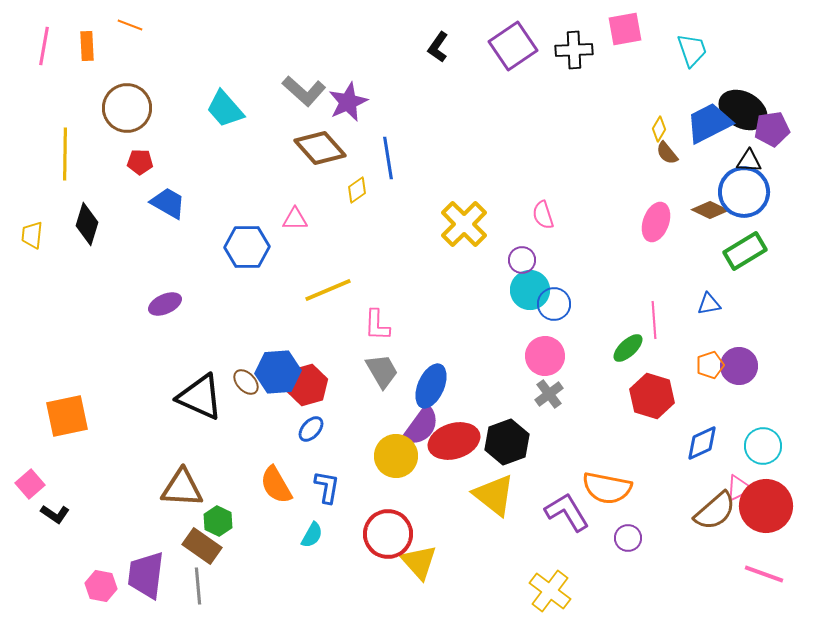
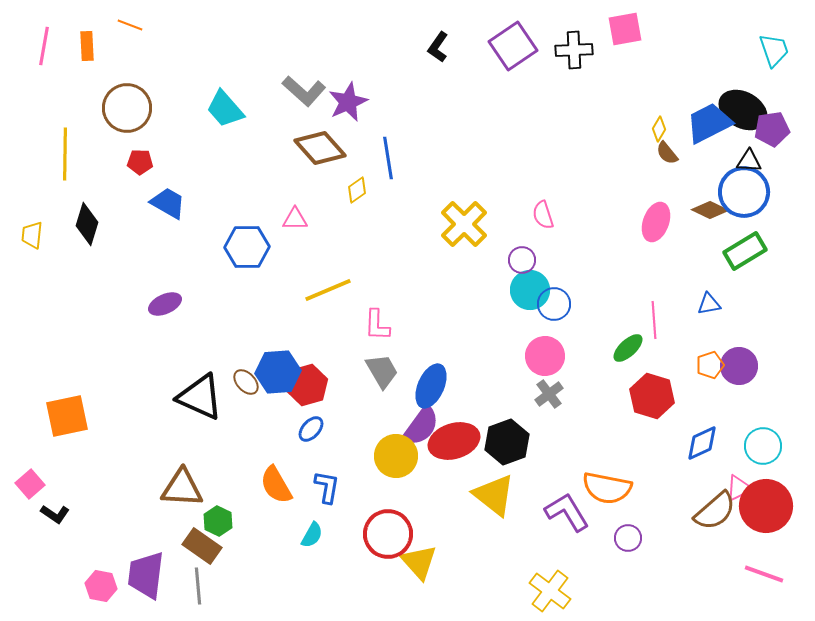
cyan trapezoid at (692, 50): moved 82 px right
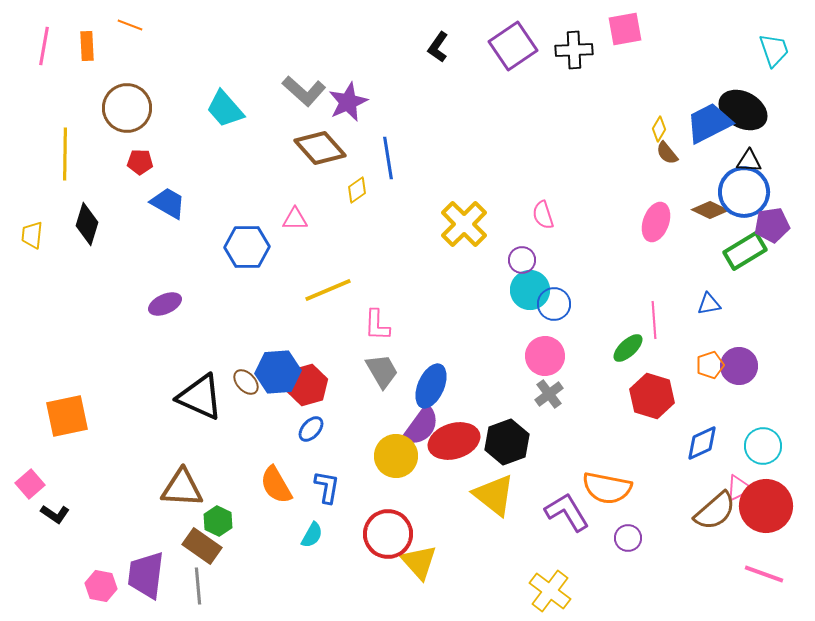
purple pentagon at (772, 129): moved 96 px down
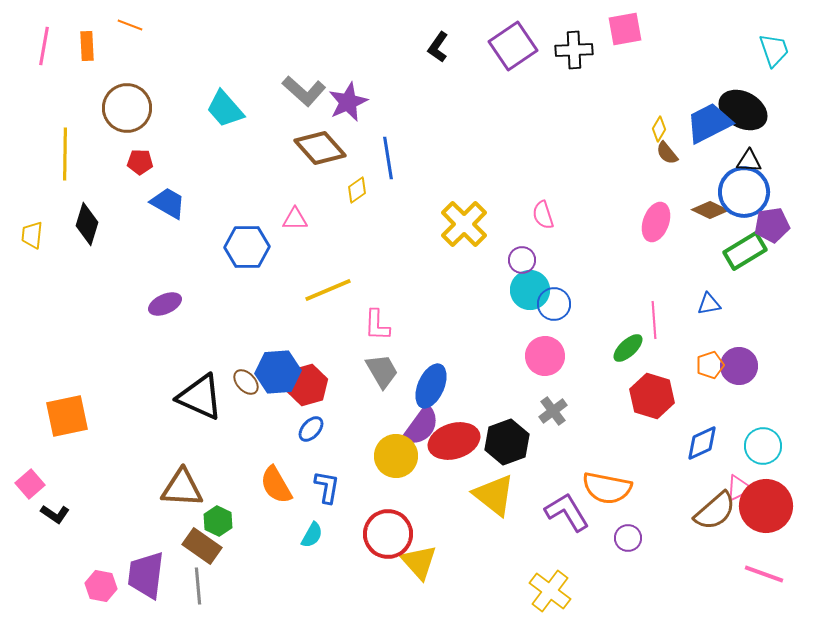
gray cross at (549, 394): moved 4 px right, 17 px down
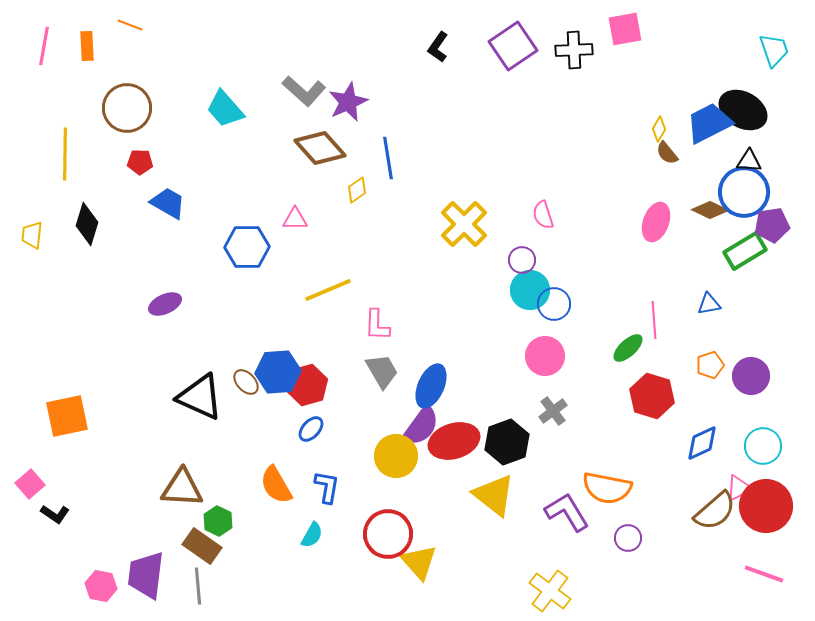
purple circle at (739, 366): moved 12 px right, 10 px down
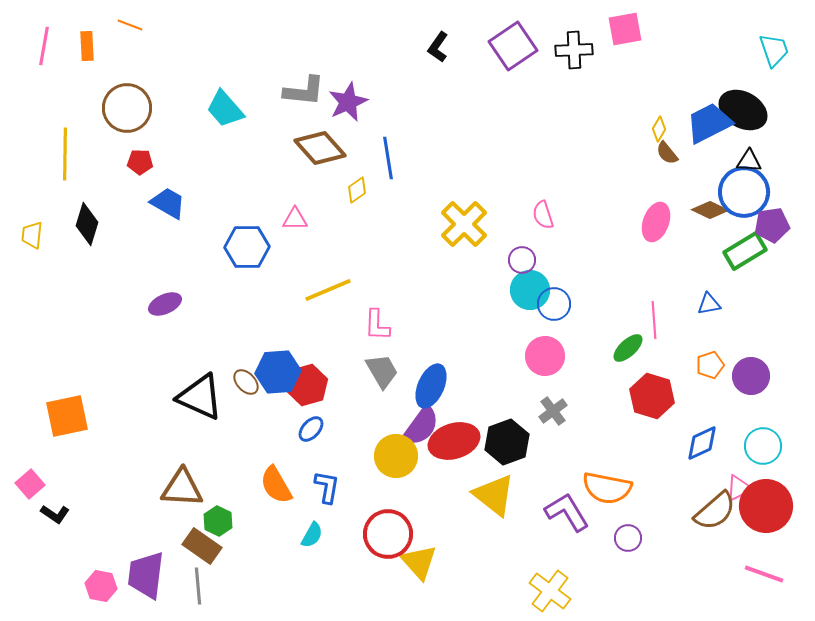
gray L-shape at (304, 91): rotated 36 degrees counterclockwise
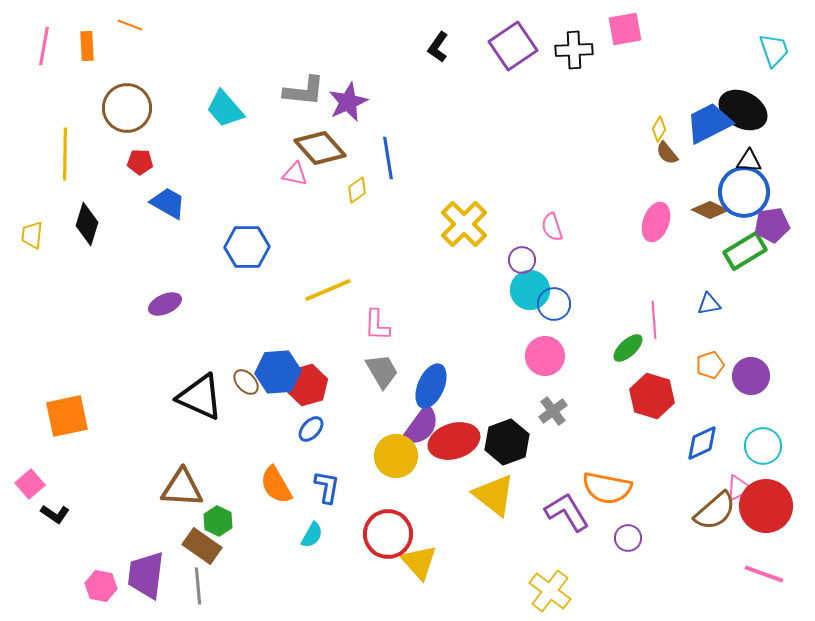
pink semicircle at (543, 215): moved 9 px right, 12 px down
pink triangle at (295, 219): moved 45 px up; rotated 12 degrees clockwise
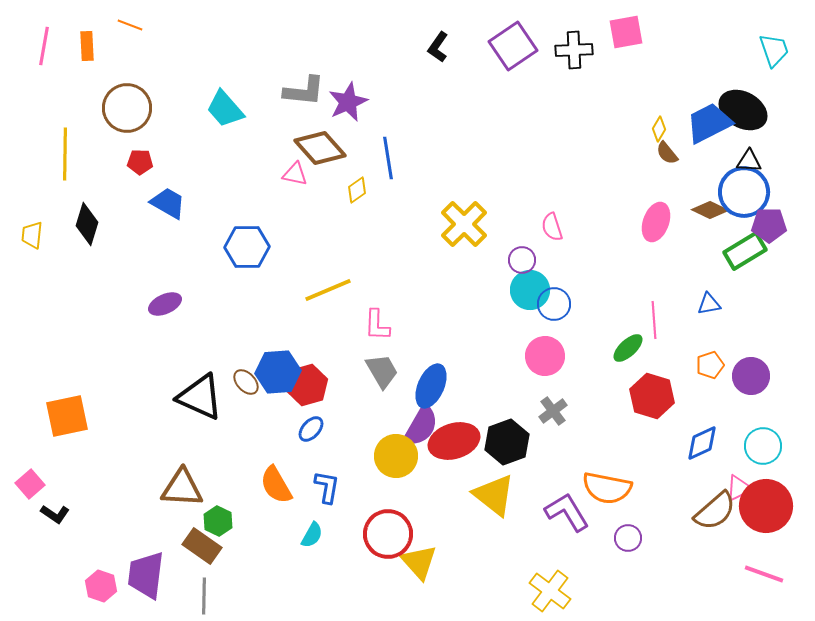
pink square at (625, 29): moved 1 px right, 3 px down
purple pentagon at (772, 225): moved 3 px left; rotated 8 degrees clockwise
purple semicircle at (421, 426): rotated 6 degrees counterclockwise
pink hexagon at (101, 586): rotated 8 degrees clockwise
gray line at (198, 586): moved 6 px right, 10 px down; rotated 6 degrees clockwise
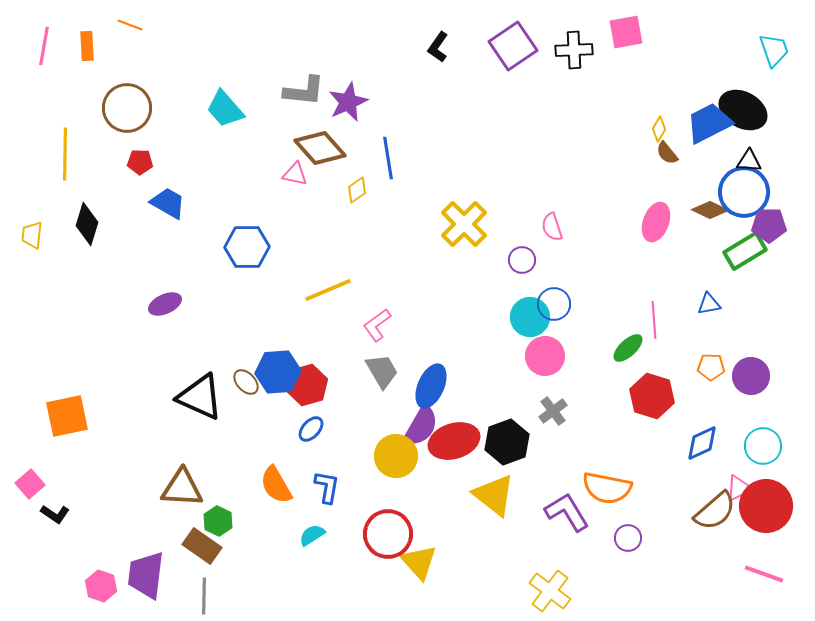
cyan circle at (530, 290): moved 27 px down
pink L-shape at (377, 325): rotated 52 degrees clockwise
orange pentagon at (710, 365): moved 1 px right, 2 px down; rotated 20 degrees clockwise
cyan semicircle at (312, 535): rotated 152 degrees counterclockwise
